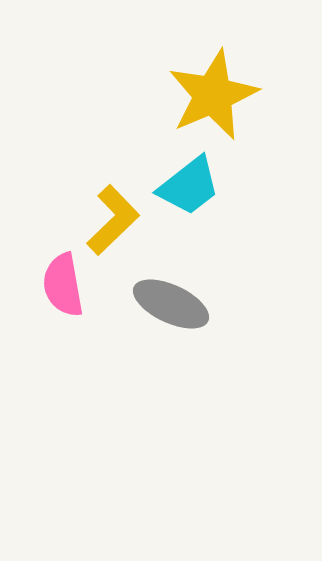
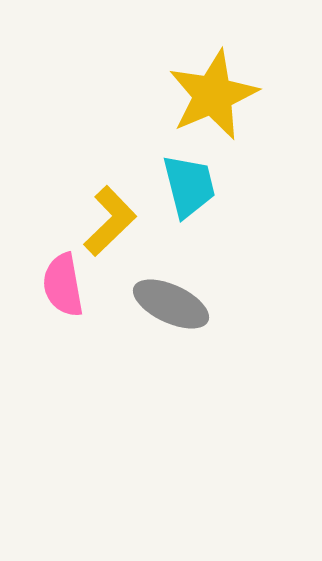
cyan trapezoid: rotated 66 degrees counterclockwise
yellow L-shape: moved 3 px left, 1 px down
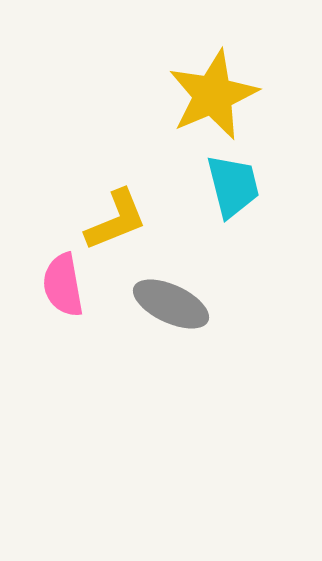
cyan trapezoid: moved 44 px right
yellow L-shape: moved 6 px right, 1 px up; rotated 22 degrees clockwise
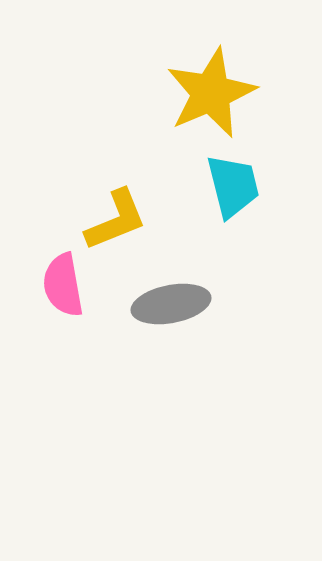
yellow star: moved 2 px left, 2 px up
gray ellipse: rotated 36 degrees counterclockwise
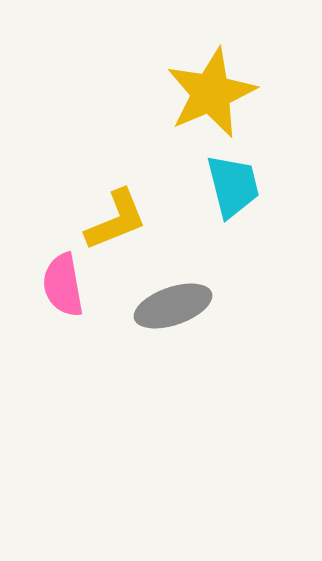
gray ellipse: moved 2 px right, 2 px down; rotated 8 degrees counterclockwise
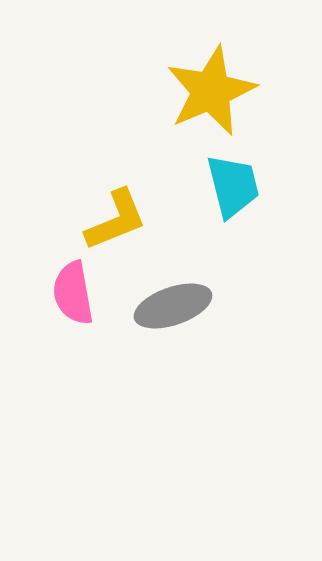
yellow star: moved 2 px up
pink semicircle: moved 10 px right, 8 px down
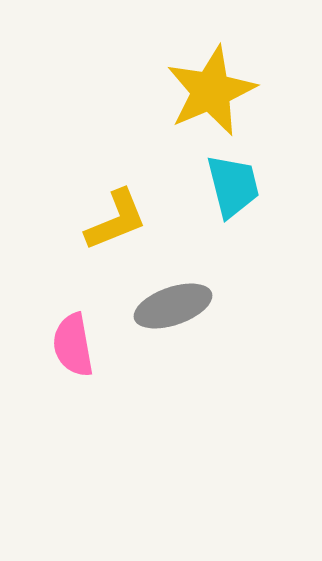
pink semicircle: moved 52 px down
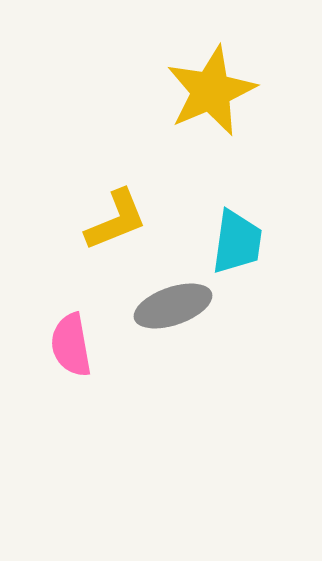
cyan trapezoid: moved 4 px right, 56 px down; rotated 22 degrees clockwise
pink semicircle: moved 2 px left
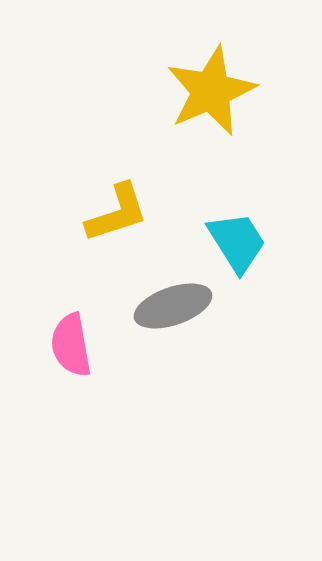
yellow L-shape: moved 1 px right, 7 px up; rotated 4 degrees clockwise
cyan trapezoid: rotated 40 degrees counterclockwise
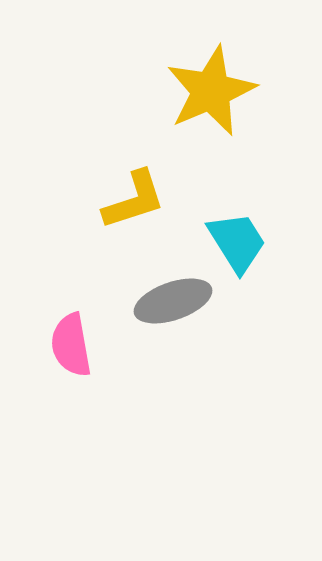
yellow L-shape: moved 17 px right, 13 px up
gray ellipse: moved 5 px up
